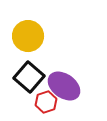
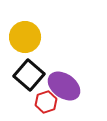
yellow circle: moved 3 px left, 1 px down
black square: moved 2 px up
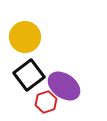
black square: rotated 12 degrees clockwise
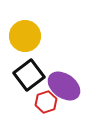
yellow circle: moved 1 px up
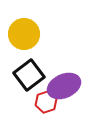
yellow circle: moved 1 px left, 2 px up
purple ellipse: rotated 60 degrees counterclockwise
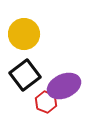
black square: moved 4 px left
red hexagon: rotated 20 degrees counterclockwise
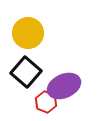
yellow circle: moved 4 px right, 1 px up
black square: moved 1 px right, 3 px up; rotated 12 degrees counterclockwise
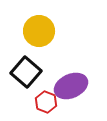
yellow circle: moved 11 px right, 2 px up
purple ellipse: moved 7 px right
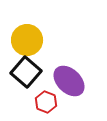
yellow circle: moved 12 px left, 9 px down
purple ellipse: moved 2 px left, 5 px up; rotated 68 degrees clockwise
